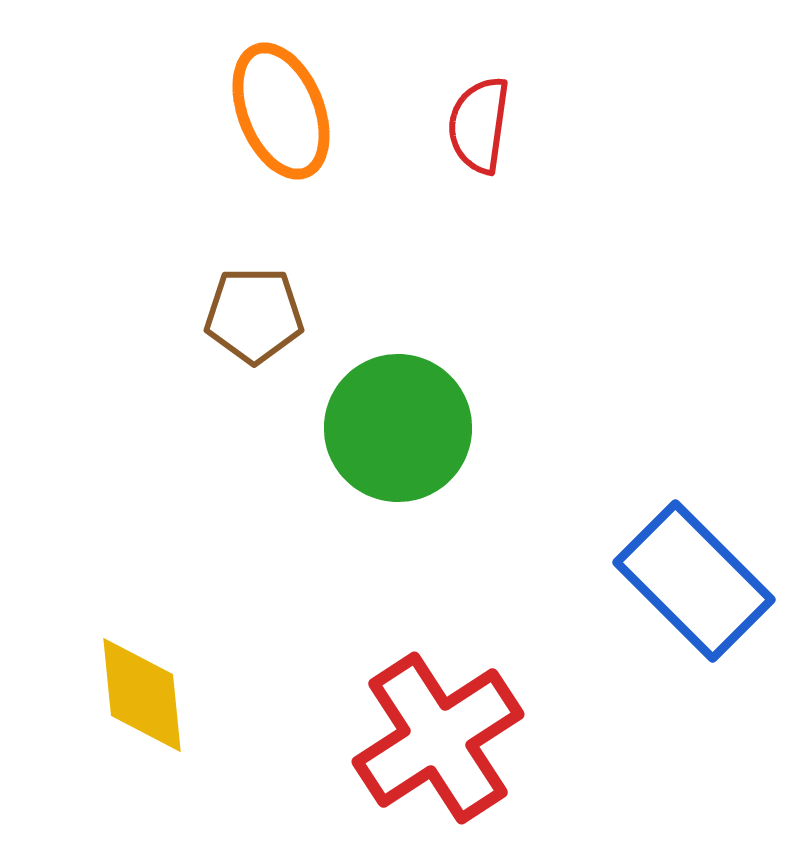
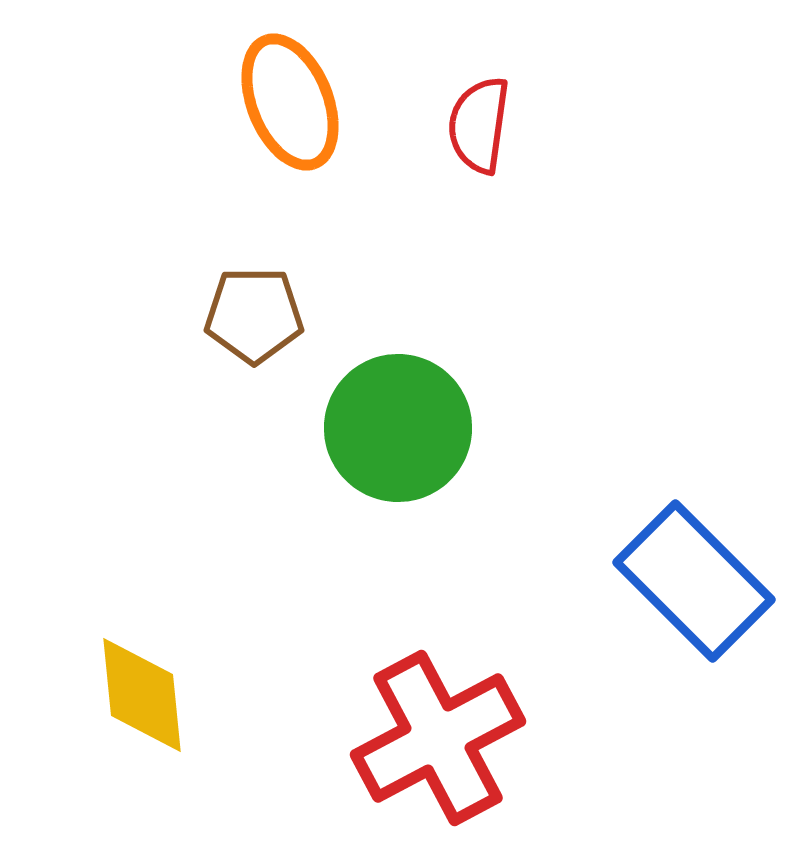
orange ellipse: moved 9 px right, 9 px up
red cross: rotated 5 degrees clockwise
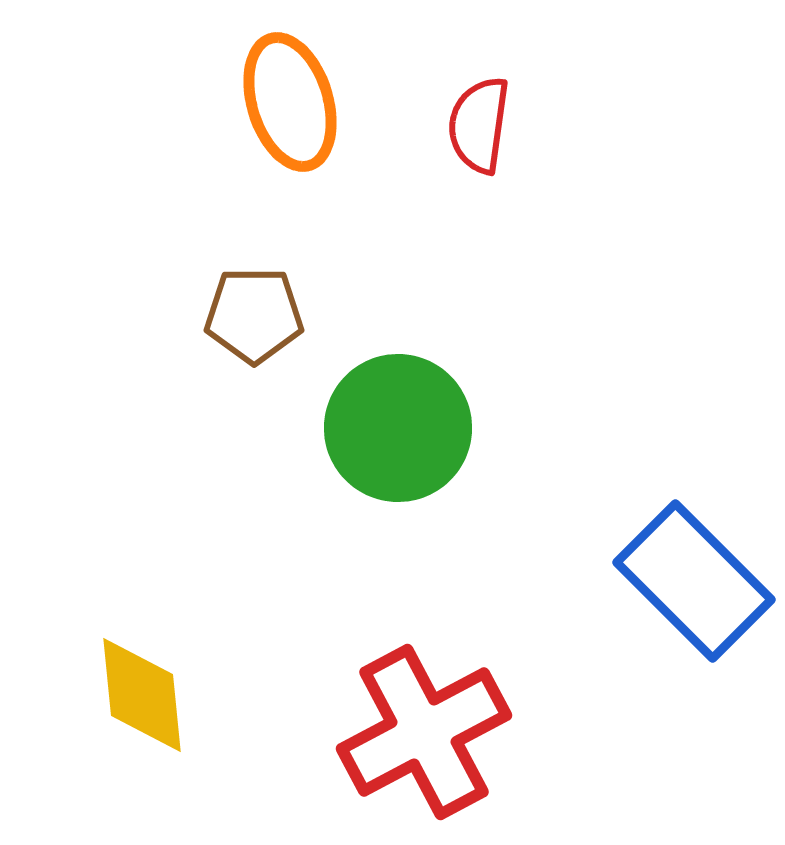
orange ellipse: rotated 5 degrees clockwise
red cross: moved 14 px left, 6 px up
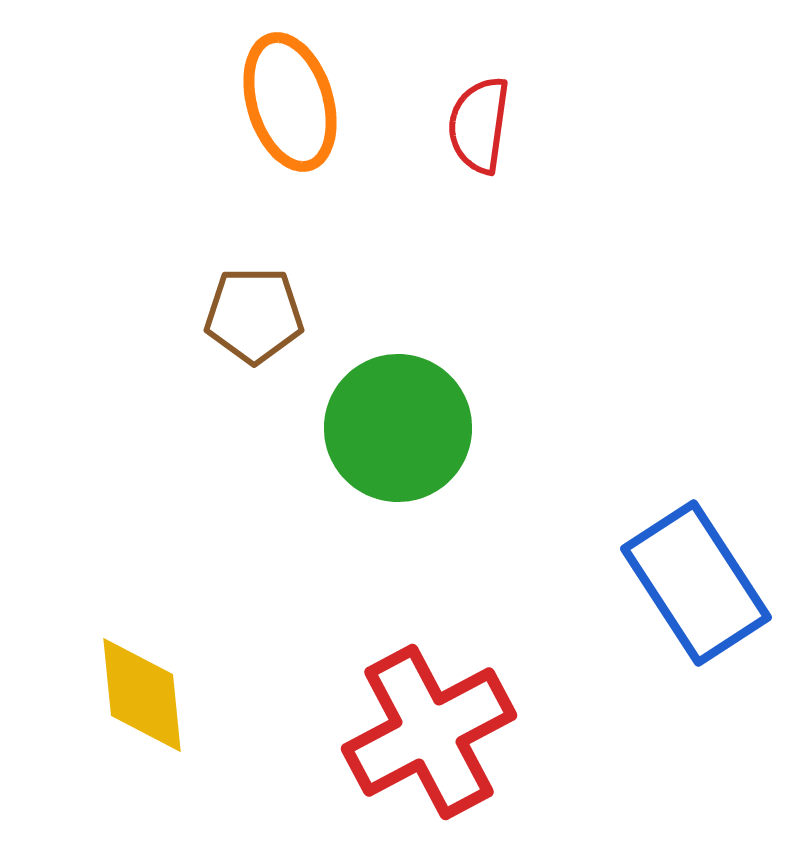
blue rectangle: moved 2 px right, 2 px down; rotated 12 degrees clockwise
red cross: moved 5 px right
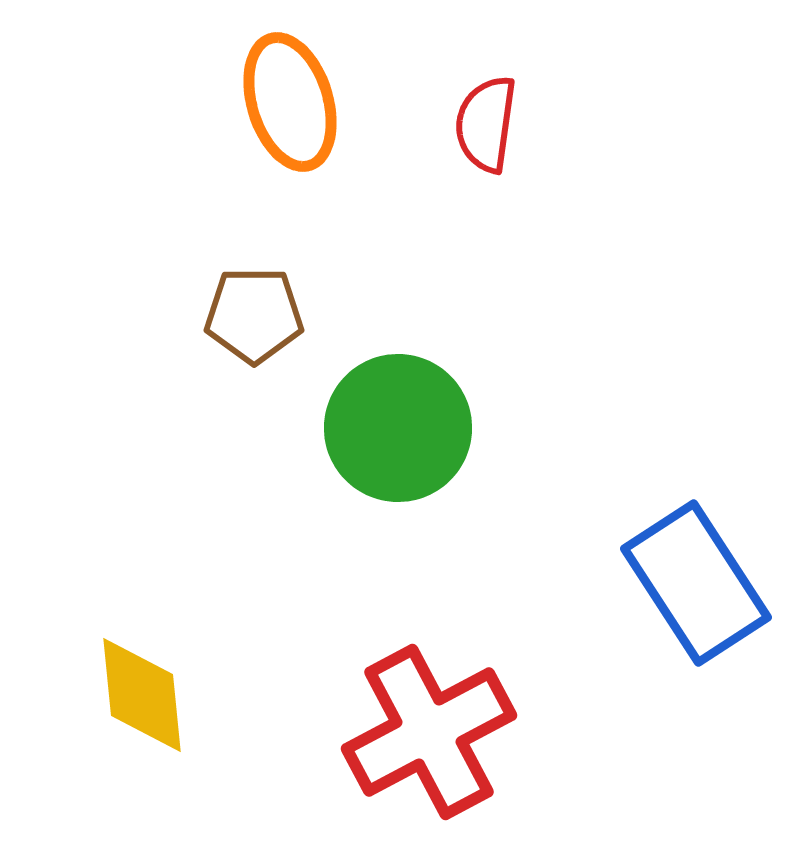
red semicircle: moved 7 px right, 1 px up
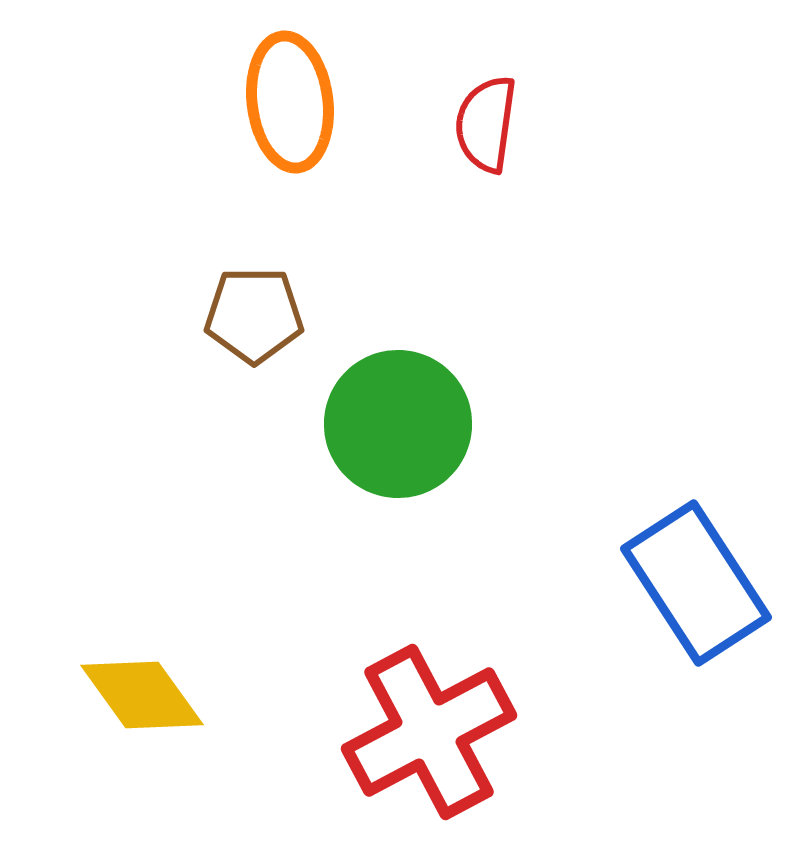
orange ellipse: rotated 10 degrees clockwise
green circle: moved 4 px up
yellow diamond: rotated 30 degrees counterclockwise
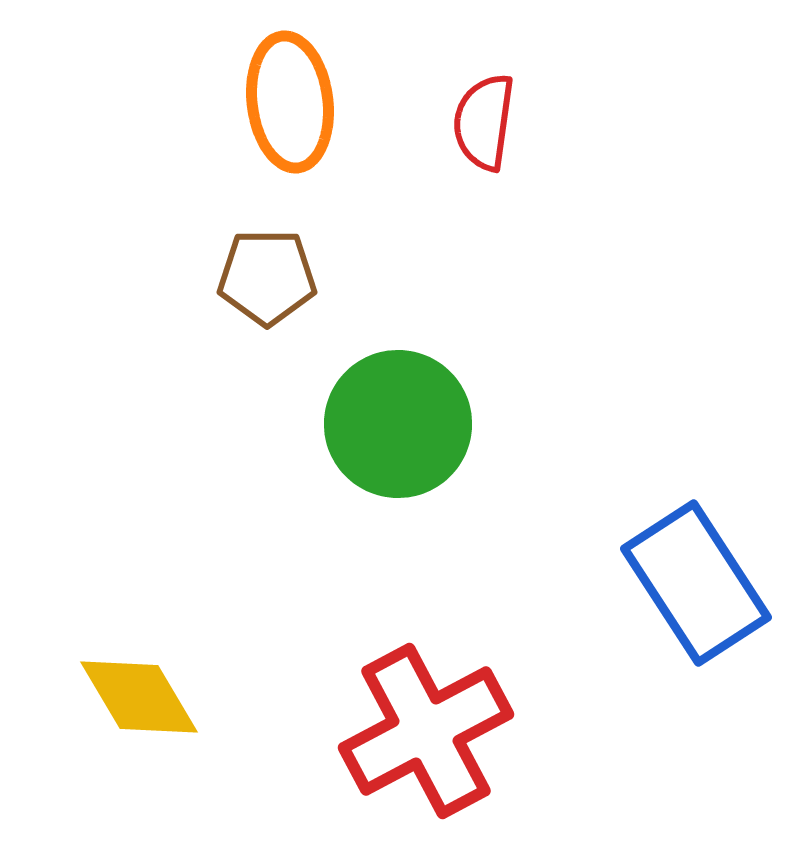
red semicircle: moved 2 px left, 2 px up
brown pentagon: moved 13 px right, 38 px up
yellow diamond: moved 3 px left, 2 px down; rotated 5 degrees clockwise
red cross: moved 3 px left, 1 px up
